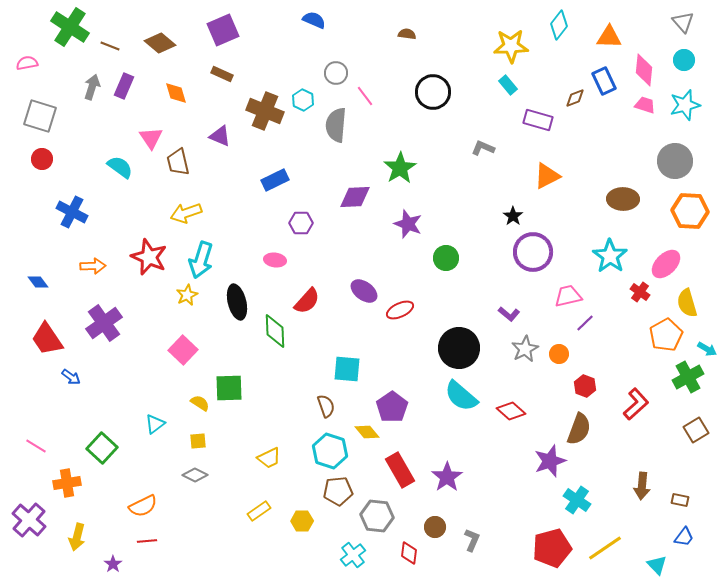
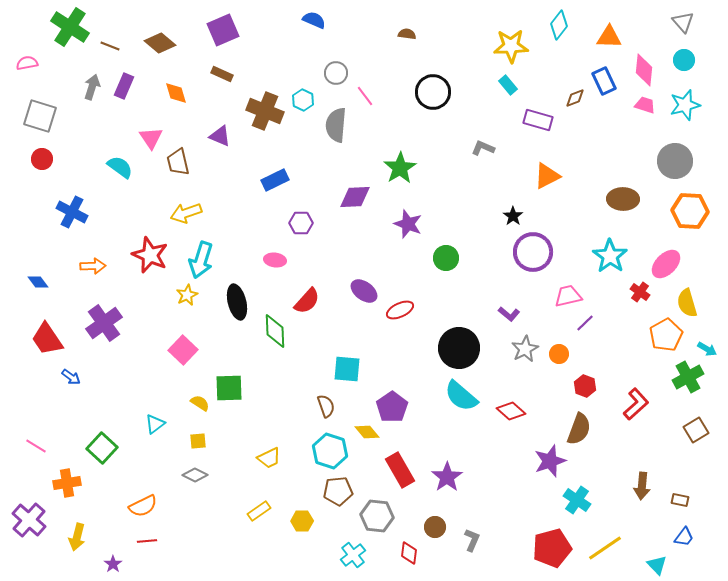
red star at (149, 257): moved 1 px right, 2 px up
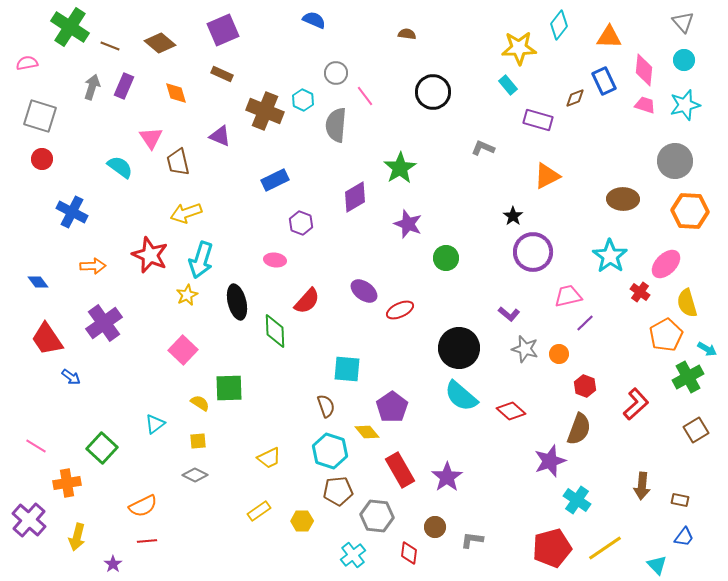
yellow star at (511, 46): moved 8 px right, 2 px down
purple diamond at (355, 197): rotated 28 degrees counterclockwise
purple hexagon at (301, 223): rotated 20 degrees clockwise
gray star at (525, 349): rotated 28 degrees counterclockwise
gray L-shape at (472, 540): rotated 105 degrees counterclockwise
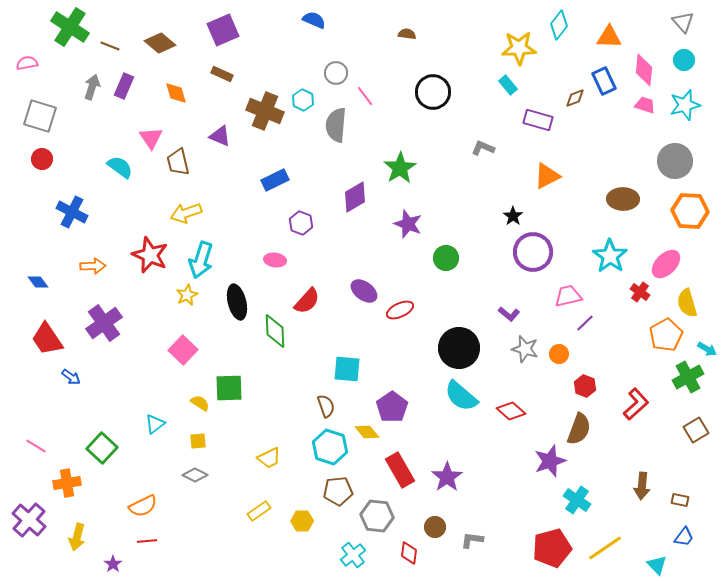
cyan hexagon at (330, 451): moved 4 px up
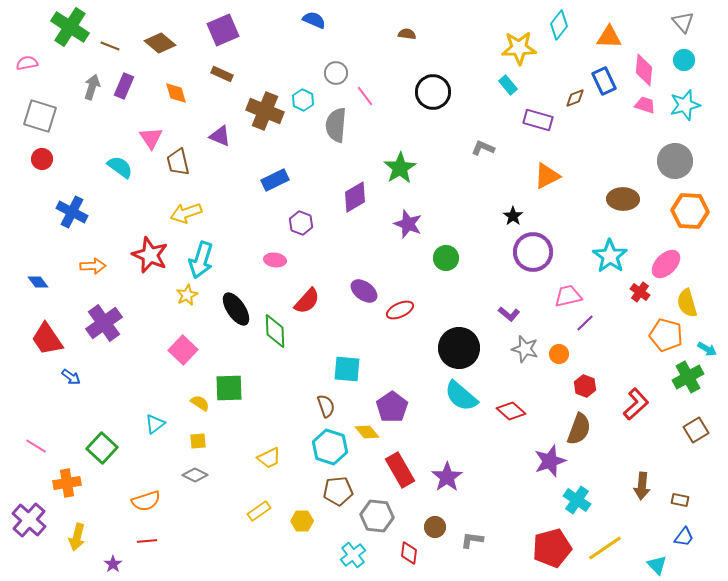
black ellipse at (237, 302): moved 1 px left, 7 px down; rotated 20 degrees counterclockwise
orange pentagon at (666, 335): rotated 28 degrees counterclockwise
orange semicircle at (143, 506): moved 3 px right, 5 px up; rotated 8 degrees clockwise
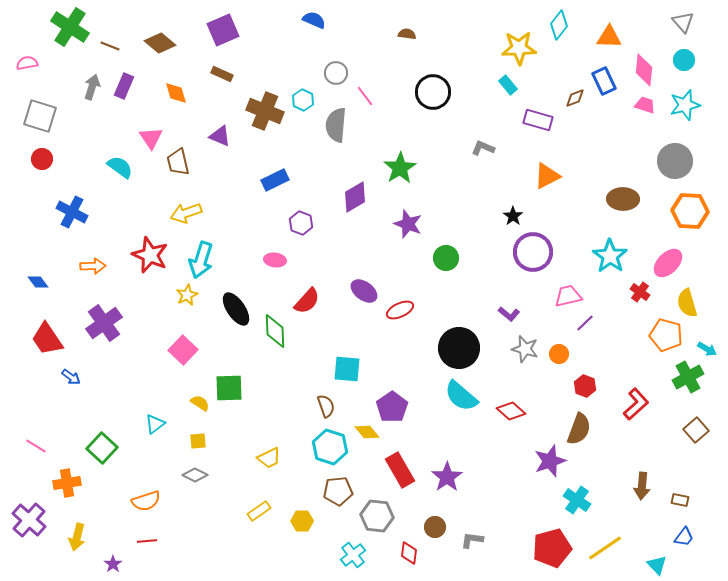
pink ellipse at (666, 264): moved 2 px right, 1 px up
brown square at (696, 430): rotated 10 degrees counterclockwise
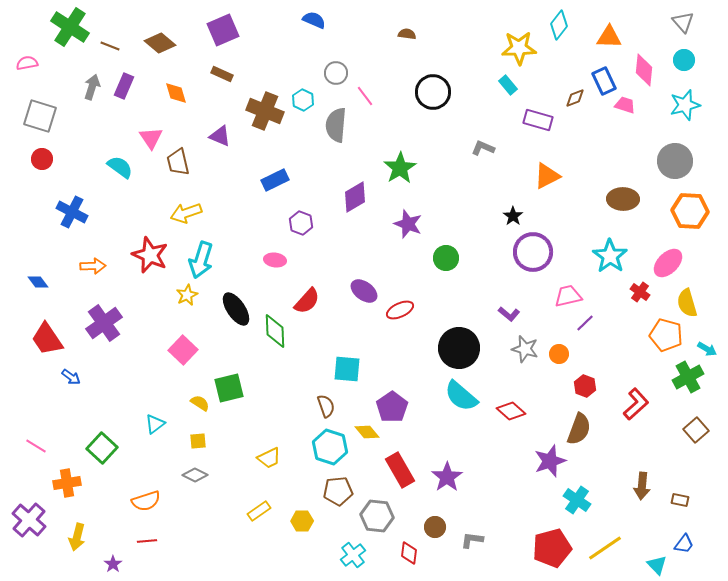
pink trapezoid at (645, 105): moved 20 px left
green square at (229, 388): rotated 12 degrees counterclockwise
blue trapezoid at (684, 537): moved 7 px down
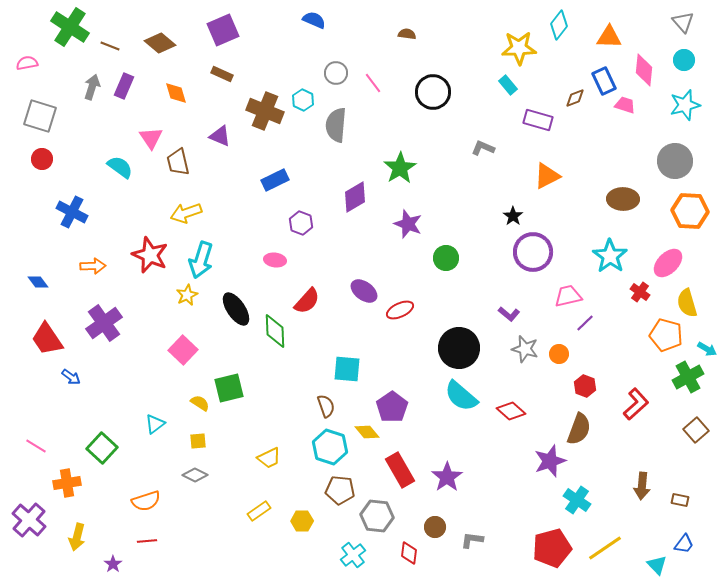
pink line at (365, 96): moved 8 px right, 13 px up
brown pentagon at (338, 491): moved 2 px right, 1 px up; rotated 12 degrees clockwise
